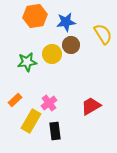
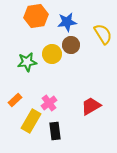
orange hexagon: moved 1 px right
blue star: moved 1 px right
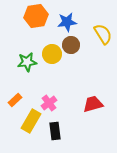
red trapezoid: moved 2 px right, 2 px up; rotated 15 degrees clockwise
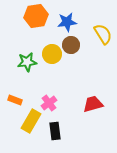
orange rectangle: rotated 64 degrees clockwise
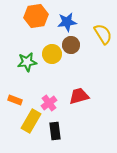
red trapezoid: moved 14 px left, 8 px up
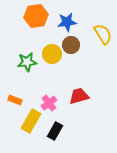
black rectangle: rotated 36 degrees clockwise
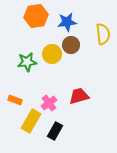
yellow semicircle: rotated 25 degrees clockwise
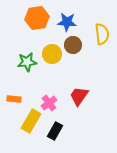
orange hexagon: moved 1 px right, 2 px down
blue star: rotated 12 degrees clockwise
yellow semicircle: moved 1 px left
brown circle: moved 2 px right
red trapezoid: rotated 40 degrees counterclockwise
orange rectangle: moved 1 px left, 1 px up; rotated 16 degrees counterclockwise
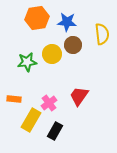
yellow rectangle: moved 1 px up
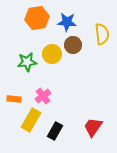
red trapezoid: moved 14 px right, 31 px down
pink cross: moved 6 px left, 7 px up
